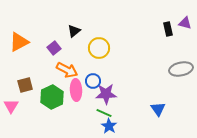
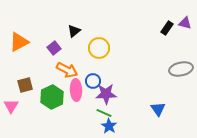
black rectangle: moved 1 px left, 1 px up; rotated 48 degrees clockwise
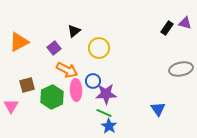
brown square: moved 2 px right
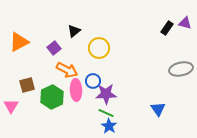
green line: moved 2 px right
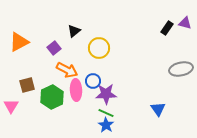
blue star: moved 3 px left, 1 px up
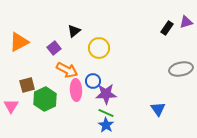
purple triangle: moved 1 px right, 1 px up; rotated 32 degrees counterclockwise
green hexagon: moved 7 px left, 2 px down
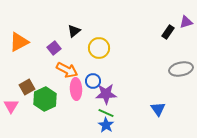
black rectangle: moved 1 px right, 4 px down
brown square: moved 2 px down; rotated 14 degrees counterclockwise
pink ellipse: moved 1 px up
